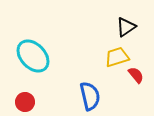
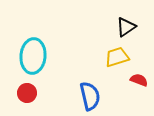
cyan ellipse: rotated 48 degrees clockwise
red semicircle: moved 3 px right, 5 px down; rotated 30 degrees counterclockwise
red circle: moved 2 px right, 9 px up
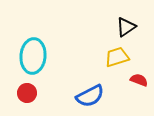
blue semicircle: rotated 76 degrees clockwise
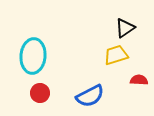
black triangle: moved 1 px left, 1 px down
yellow trapezoid: moved 1 px left, 2 px up
red semicircle: rotated 18 degrees counterclockwise
red circle: moved 13 px right
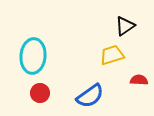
black triangle: moved 2 px up
yellow trapezoid: moved 4 px left
blue semicircle: rotated 8 degrees counterclockwise
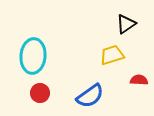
black triangle: moved 1 px right, 2 px up
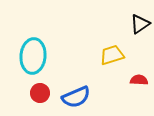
black triangle: moved 14 px right
blue semicircle: moved 14 px left, 1 px down; rotated 12 degrees clockwise
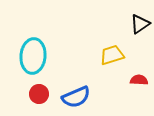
red circle: moved 1 px left, 1 px down
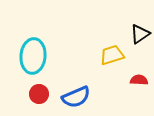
black triangle: moved 10 px down
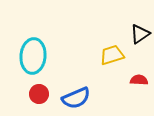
blue semicircle: moved 1 px down
